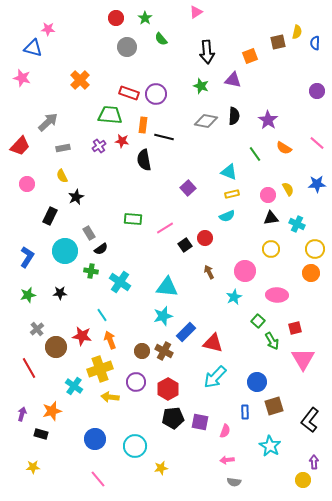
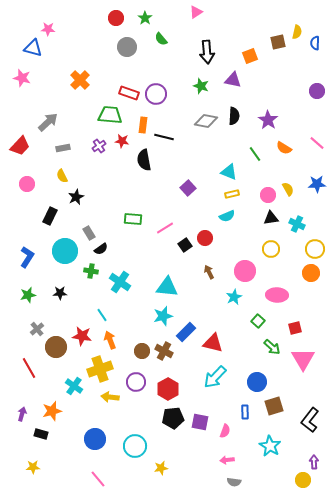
green arrow at (272, 341): moved 6 px down; rotated 18 degrees counterclockwise
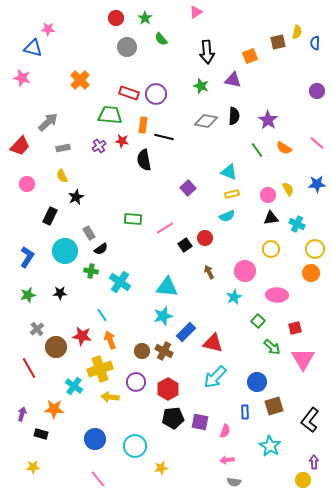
green line at (255, 154): moved 2 px right, 4 px up
orange star at (52, 411): moved 2 px right, 2 px up; rotated 18 degrees clockwise
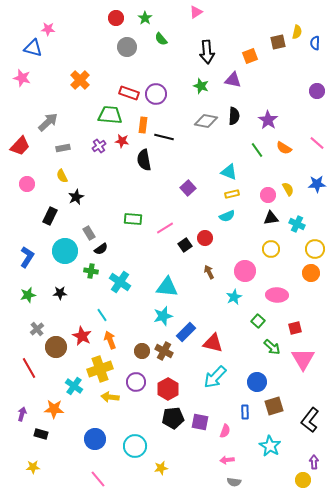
red star at (82, 336): rotated 18 degrees clockwise
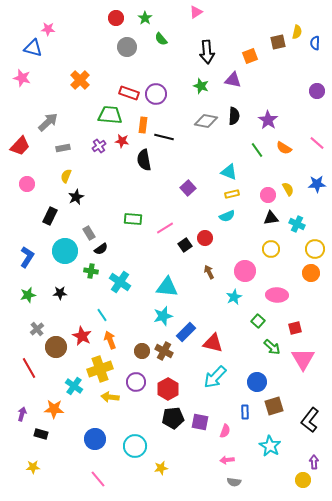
yellow semicircle at (62, 176): moved 4 px right; rotated 48 degrees clockwise
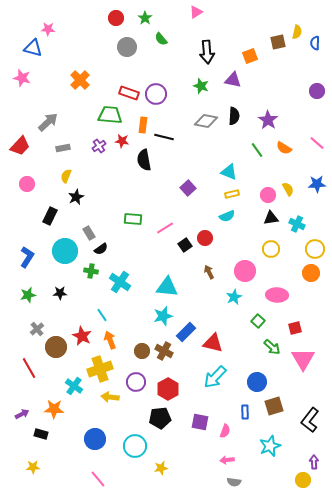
purple arrow at (22, 414): rotated 48 degrees clockwise
black pentagon at (173, 418): moved 13 px left
cyan star at (270, 446): rotated 20 degrees clockwise
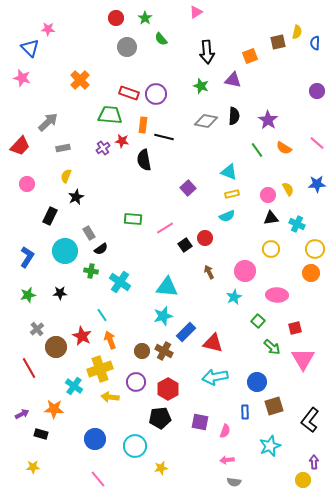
blue triangle at (33, 48): moved 3 px left; rotated 30 degrees clockwise
purple cross at (99, 146): moved 4 px right, 2 px down
cyan arrow at (215, 377): rotated 35 degrees clockwise
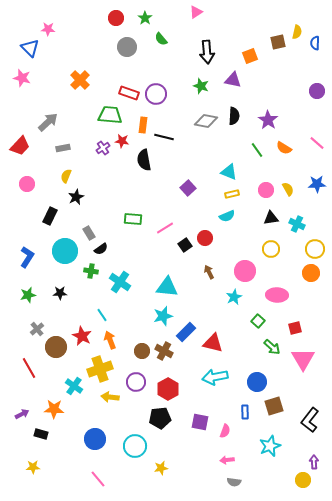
pink circle at (268, 195): moved 2 px left, 5 px up
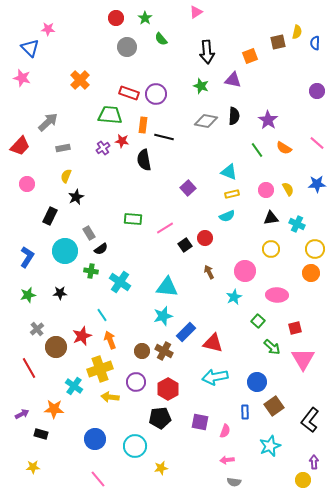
red star at (82, 336): rotated 24 degrees clockwise
brown square at (274, 406): rotated 18 degrees counterclockwise
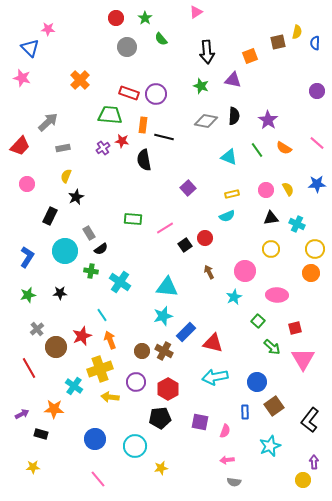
cyan triangle at (229, 172): moved 15 px up
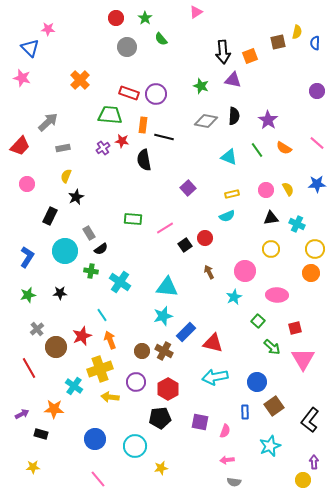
black arrow at (207, 52): moved 16 px right
